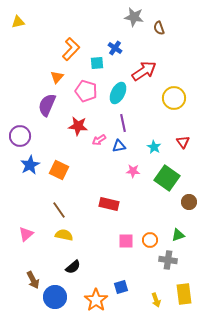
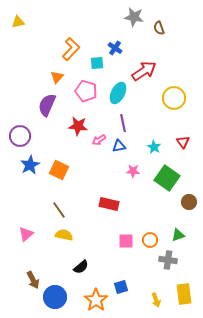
black semicircle: moved 8 px right
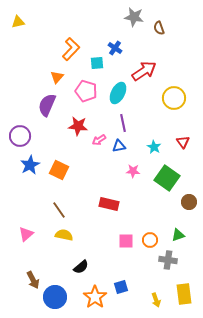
orange star: moved 1 px left, 3 px up
